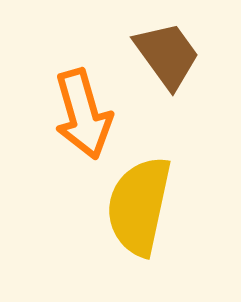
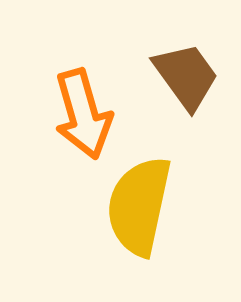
brown trapezoid: moved 19 px right, 21 px down
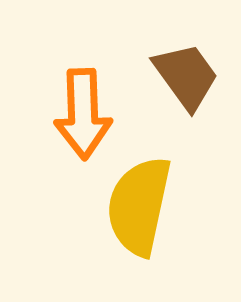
orange arrow: rotated 14 degrees clockwise
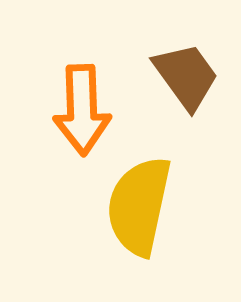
orange arrow: moved 1 px left, 4 px up
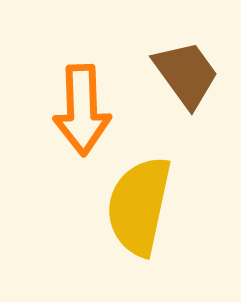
brown trapezoid: moved 2 px up
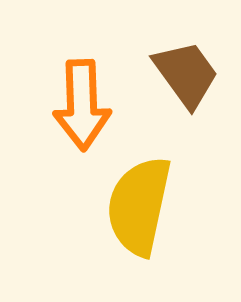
orange arrow: moved 5 px up
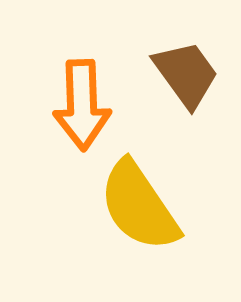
yellow semicircle: rotated 46 degrees counterclockwise
